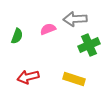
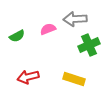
green semicircle: rotated 42 degrees clockwise
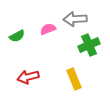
yellow rectangle: rotated 50 degrees clockwise
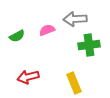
pink semicircle: moved 1 px left, 1 px down
green cross: rotated 15 degrees clockwise
yellow rectangle: moved 4 px down
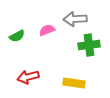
yellow rectangle: rotated 60 degrees counterclockwise
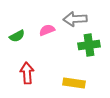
red arrow: moved 1 px left, 4 px up; rotated 100 degrees clockwise
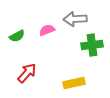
green cross: moved 3 px right
red arrow: rotated 45 degrees clockwise
yellow rectangle: rotated 20 degrees counterclockwise
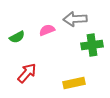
green semicircle: moved 1 px down
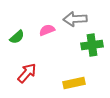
green semicircle: rotated 14 degrees counterclockwise
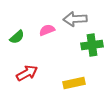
red arrow: rotated 20 degrees clockwise
